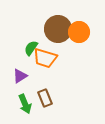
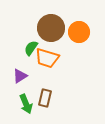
brown circle: moved 7 px left, 1 px up
orange trapezoid: moved 2 px right
brown rectangle: rotated 36 degrees clockwise
green arrow: moved 1 px right
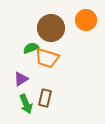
orange circle: moved 7 px right, 12 px up
green semicircle: rotated 35 degrees clockwise
purple triangle: moved 1 px right, 3 px down
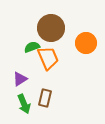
orange circle: moved 23 px down
green semicircle: moved 1 px right, 1 px up
orange trapezoid: moved 1 px right; rotated 130 degrees counterclockwise
purple triangle: moved 1 px left
green arrow: moved 2 px left
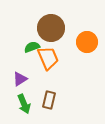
orange circle: moved 1 px right, 1 px up
brown rectangle: moved 4 px right, 2 px down
